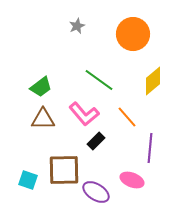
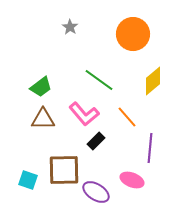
gray star: moved 7 px left, 1 px down; rotated 14 degrees counterclockwise
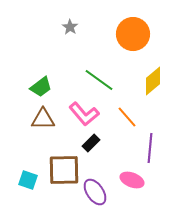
black rectangle: moved 5 px left, 2 px down
purple ellipse: moved 1 px left; rotated 24 degrees clockwise
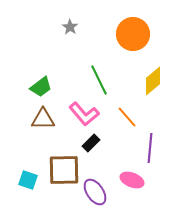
green line: rotated 28 degrees clockwise
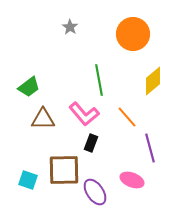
green line: rotated 16 degrees clockwise
green trapezoid: moved 12 px left
black rectangle: rotated 24 degrees counterclockwise
purple line: rotated 20 degrees counterclockwise
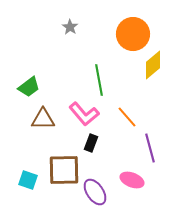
yellow diamond: moved 16 px up
